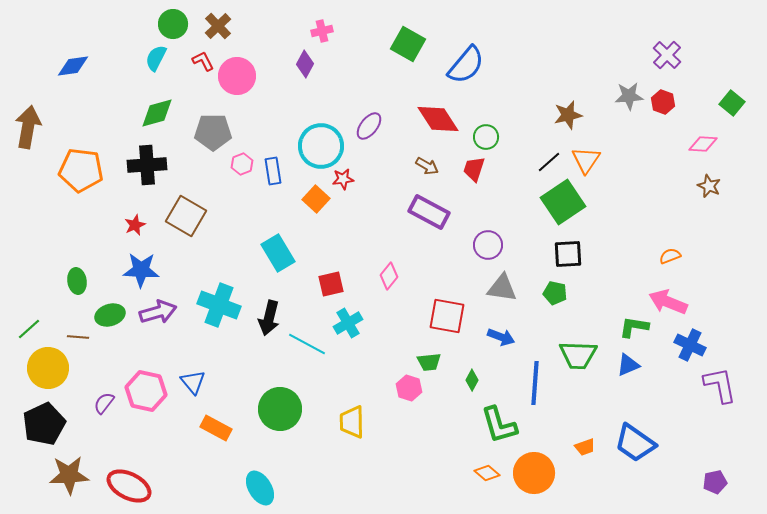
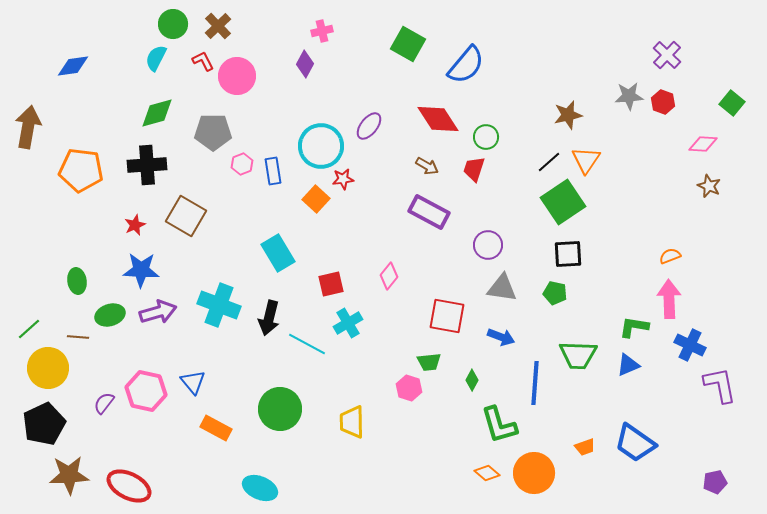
pink arrow at (668, 302): moved 1 px right, 3 px up; rotated 66 degrees clockwise
cyan ellipse at (260, 488): rotated 36 degrees counterclockwise
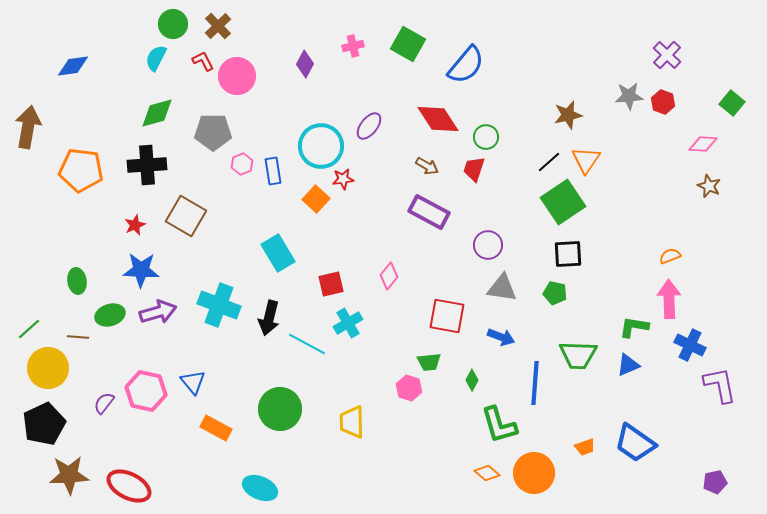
pink cross at (322, 31): moved 31 px right, 15 px down
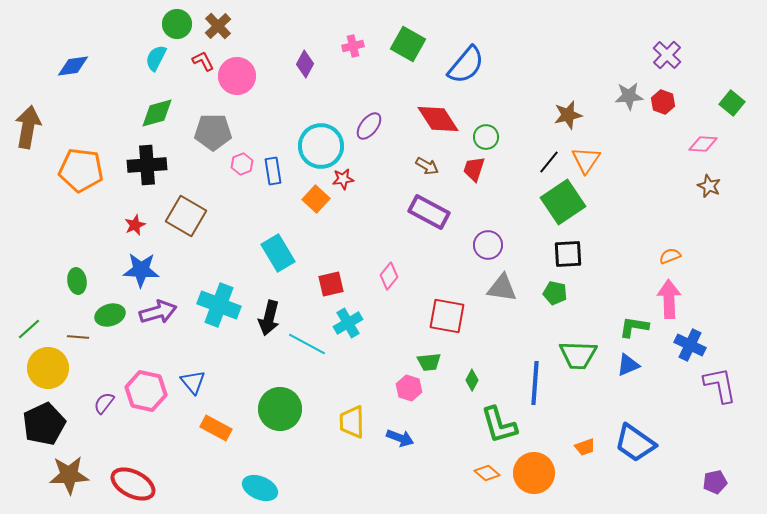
green circle at (173, 24): moved 4 px right
black line at (549, 162): rotated 10 degrees counterclockwise
blue arrow at (501, 337): moved 101 px left, 101 px down
red ellipse at (129, 486): moved 4 px right, 2 px up
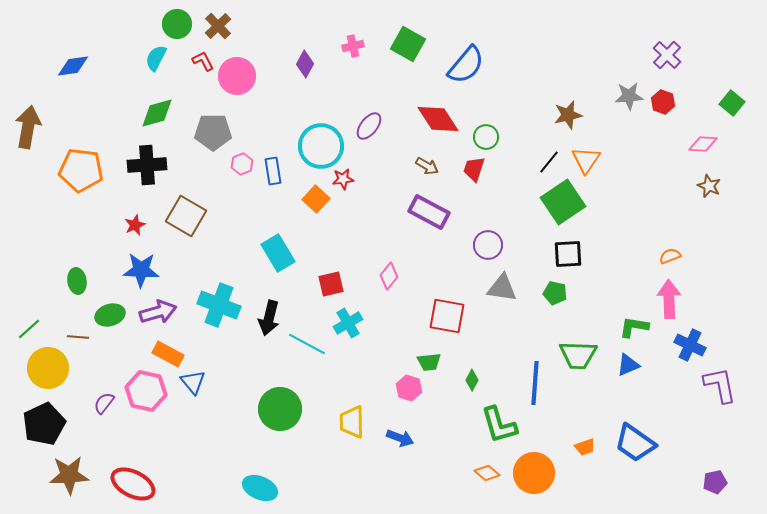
orange rectangle at (216, 428): moved 48 px left, 74 px up
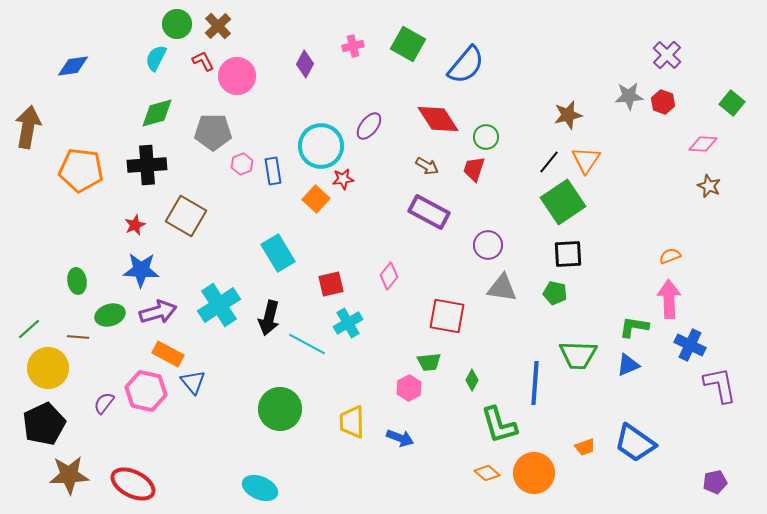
cyan cross at (219, 305): rotated 36 degrees clockwise
pink hexagon at (409, 388): rotated 15 degrees clockwise
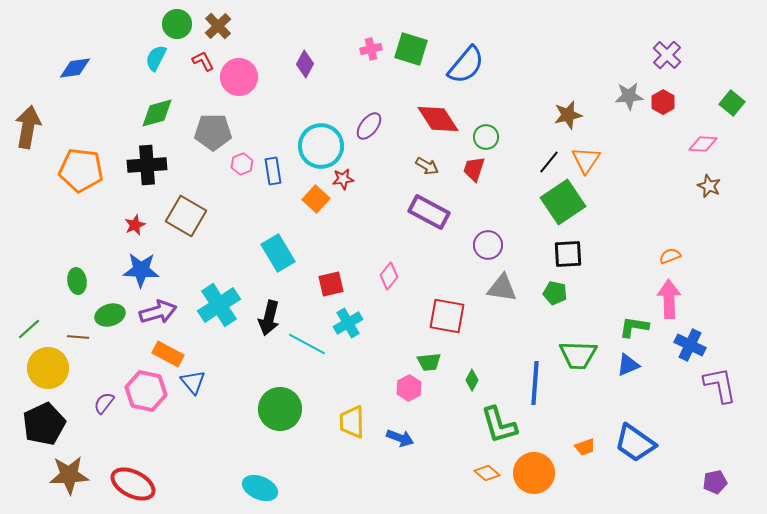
green square at (408, 44): moved 3 px right, 5 px down; rotated 12 degrees counterclockwise
pink cross at (353, 46): moved 18 px right, 3 px down
blue diamond at (73, 66): moved 2 px right, 2 px down
pink circle at (237, 76): moved 2 px right, 1 px down
red hexagon at (663, 102): rotated 10 degrees clockwise
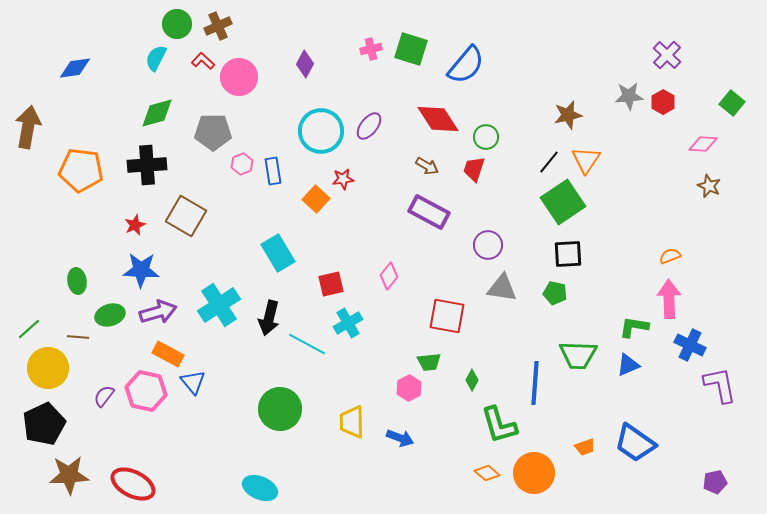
brown cross at (218, 26): rotated 20 degrees clockwise
red L-shape at (203, 61): rotated 20 degrees counterclockwise
cyan circle at (321, 146): moved 15 px up
purple semicircle at (104, 403): moved 7 px up
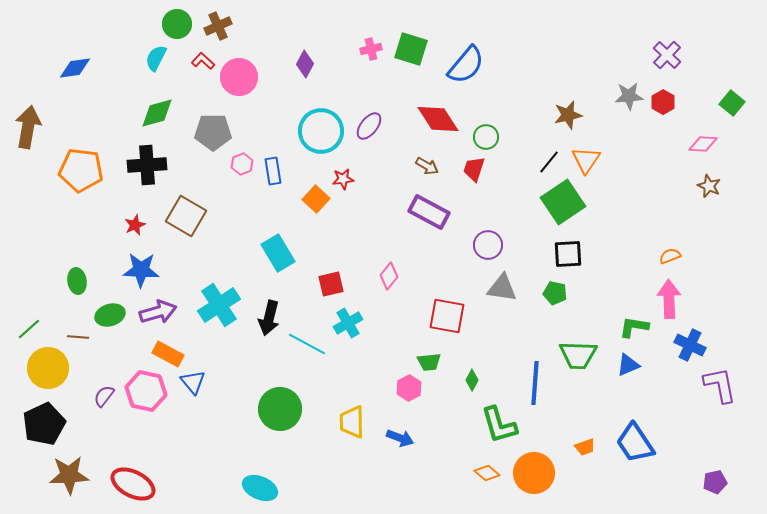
blue trapezoid at (635, 443): rotated 21 degrees clockwise
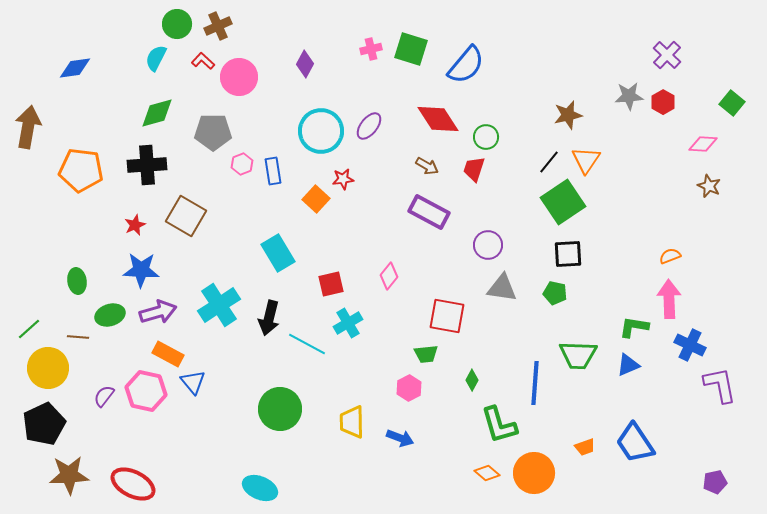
green trapezoid at (429, 362): moved 3 px left, 8 px up
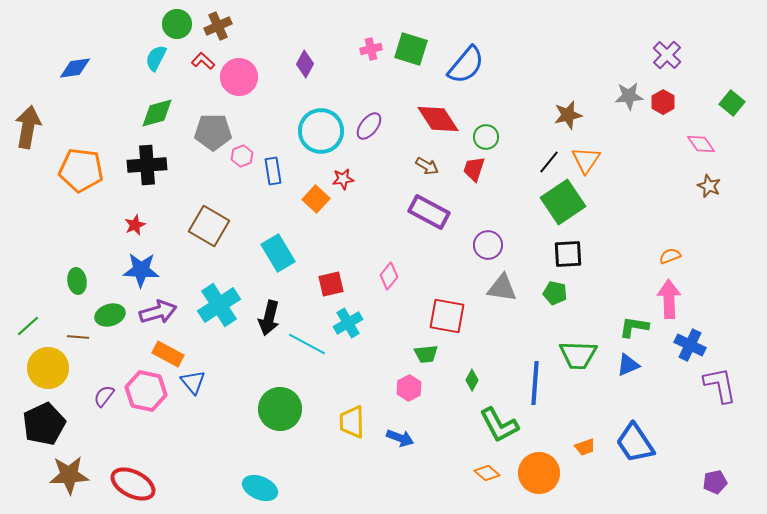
pink diamond at (703, 144): moved 2 px left; rotated 52 degrees clockwise
pink hexagon at (242, 164): moved 8 px up
brown square at (186, 216): moved 23 px right, 10 px down
green line at (29, 329): moved 1 px left, 3 px up
green L-shape at (499, 425): rotated 12 degrees counterclockwise
orange circle at (534, 473): moved 5 px right
